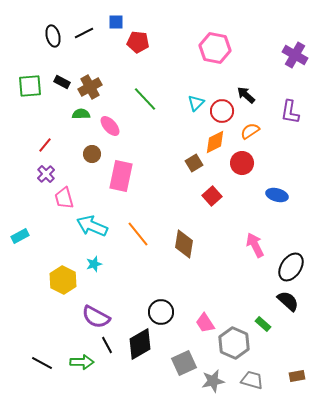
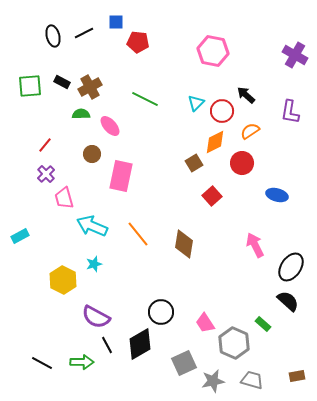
pink hexagon at (215, 48): moved 2 px left, 3 px down
green line at (145, 99): rotated 20 degrees counterclockwise
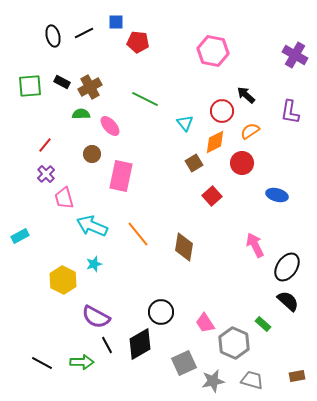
cyan triangle at (196, 103): moved 11 px left, 20 px down; rotated 24 degrees counterclockwise
brown diamond at (184, 244): moved 3 px down
black ellipse at (291, 267): moved 4 px left
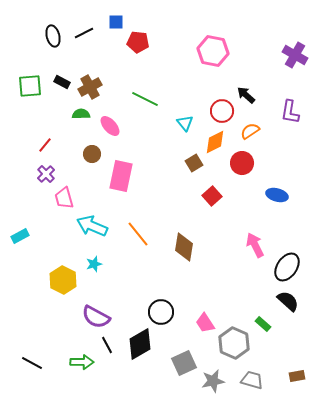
black line at (42, 363): moved 10 px left
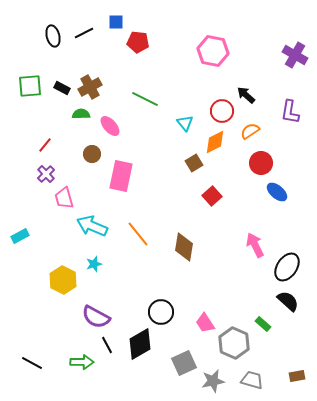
black rectangle at (62, 82): moved 6 px down
red circle at (242, 163): moved 19 px right
blue ellipse at (277, 195): moved 3 px up; rotated 25 degrees clockwise
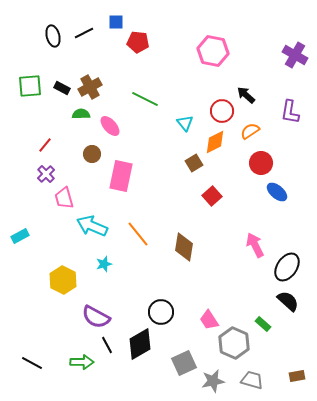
cyan star at (94, 264): moved 10 px right
pink trapezoid at (205, 323): moved 4 px right, 3 px up
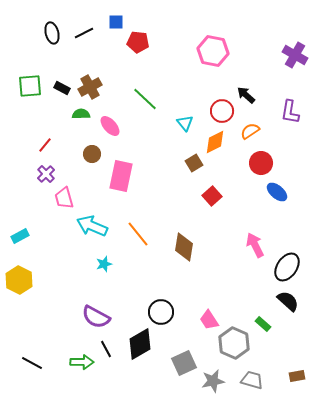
black ellipse at (53, 36): moved 1 px left, 3 px up
green line at (145, 99): rotated 16 degrees clockwise
yellow hexagon at (63, 280): moved 44 px left
black line at (107, 345): moved 1 px left, 4 px down
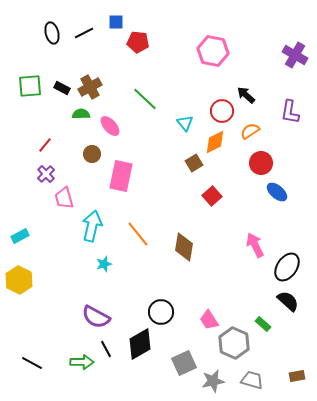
cyan arrow at (92, 226): rotated 80 degrees clockwise
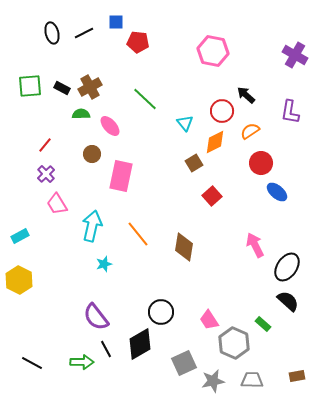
pink trapezoid at (64, 198): moved 7 px left, 6 px down; rotated 15 degrees counterclockwise
purple semicircle at (96, 317): rotated 24 degrees clockwise
gray trapezoid at (252, 380): rotated 15 degrees counterclockwise
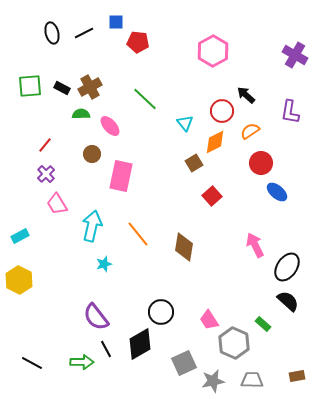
pink hexagon at (213, 51): rotated 20 degrees clockwise
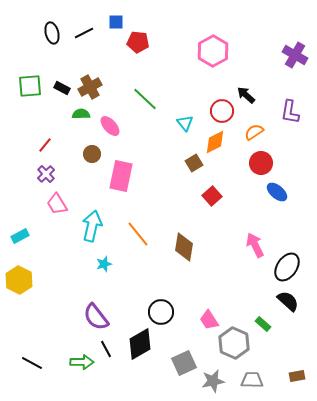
orange semicircle at (250, 131): moved 4 px right, 1 px down
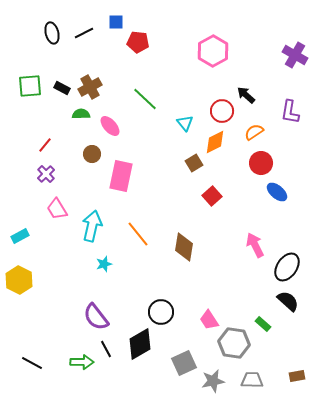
pink trapezoid at (57, 204): moved 5 px down
gray hexagon at (234, 343): rotated 16 degrees counterclockwise
